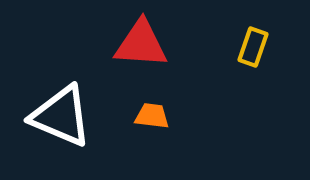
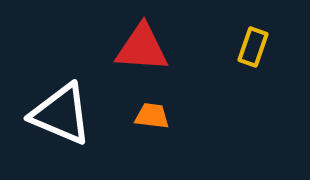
red triangle: moved 1 px right, 4 px down
white triangle: moved 2 px up
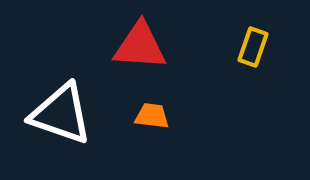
red triangle: moved 2 px left, 2 px up
white triangle: rotated 4 degrees counterclockwise
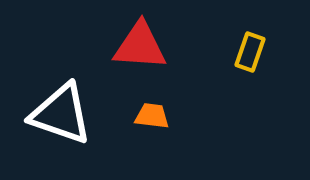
yellow rectangle: moved 3 px left, 5 px down
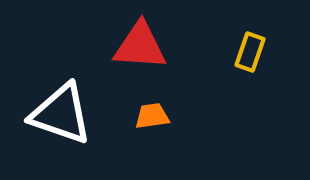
orange trapezoid: rotated 15 degrees counterclockwise
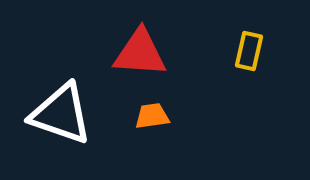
red triangle: moved 7 px down
yellow rectangle: moved 1 px left, 1 px up; rotated 6 degrees counterclockwise
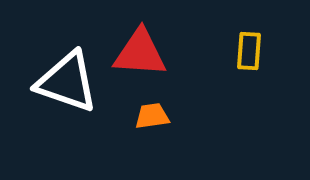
yellow rectangle: rotated 9 degrees counterclockwise
white triangle: moved 6 px right, 32 px up
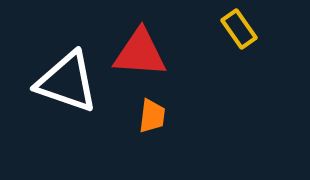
yellow rectangle: moved 10 px left, 22 px up; rotated 39 degrees counterclockwise
orange trapezoid: rotated 105 degrees clockwise
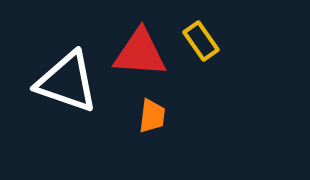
yellow rectangle: moved 38 px left, 12 px down
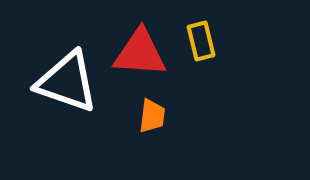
yellow rectangle: rotated 21 degrees clockwise
